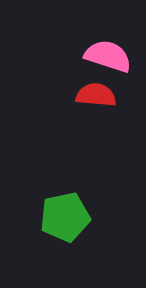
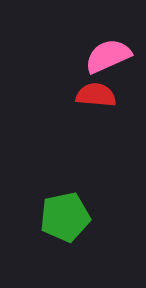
pink semicircle: rotated 42 degrees counterclockwise
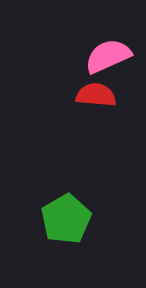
green pentagon: moved 1 px right, 2 px down; rotated 18 degrees counterclockwise
